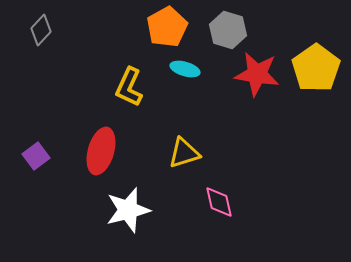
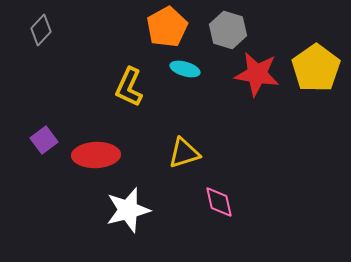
red ellipse: moved 5 px left, 4 px down; rotated 72 degrees clockwise
purple square: moved 8 px right, 16 px up
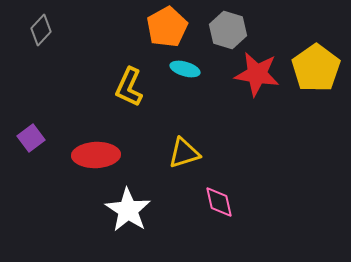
purple square: moved 13 px left, 2 px up
white star: rotated 24 degrees counterclockwise
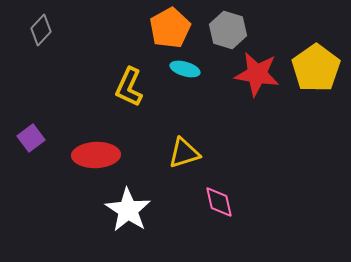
orange pentagon: moved 3 px right, 1 px down
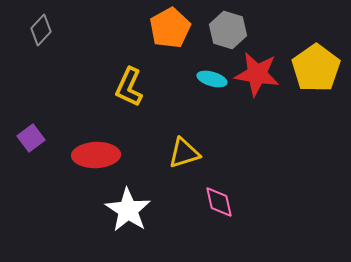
cyan ellipse: moved 27 px right, 10 px down
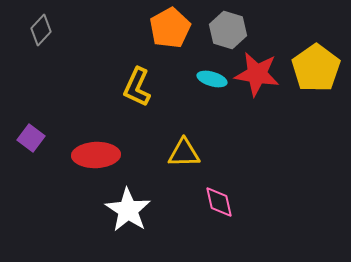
yellow L-shape: moved 8 px right
purple square: rotated 16 degrees counterclockwise
yellow triangle: rotated 16 degrees clockwise
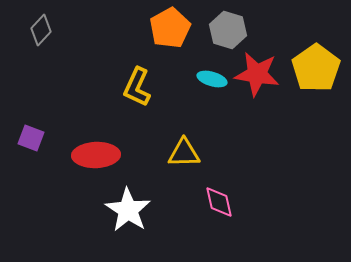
purple square: rotated 16 degrees counterclockwise
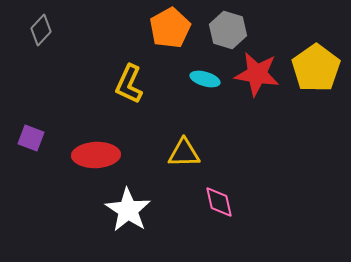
cyan ellipse: moved 7 px left
yellow L-shape: moved 8 px left, 3 px up
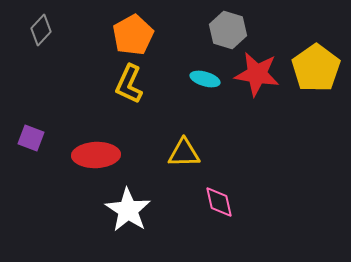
orange pentagon: moved 37 px left, 7 px down
